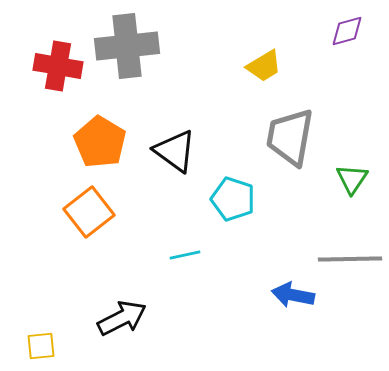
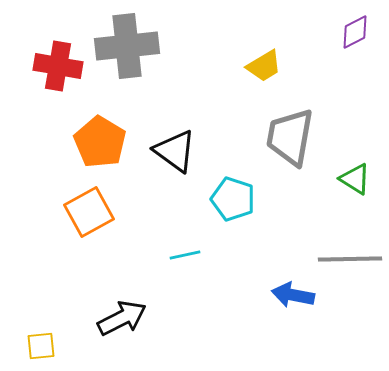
purple diamond: moved 8 px right, 1 px down; rotated 12 degrees counterclockwise
green triangle: moved 3 px right; rotated 32 degrees counterclockwise
orange square: rotated 9 degrees clockwise
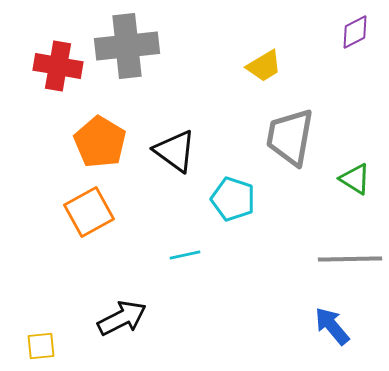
blue arrow: moved 39 px right, 31 px down; rotated 39 degrees clockwise
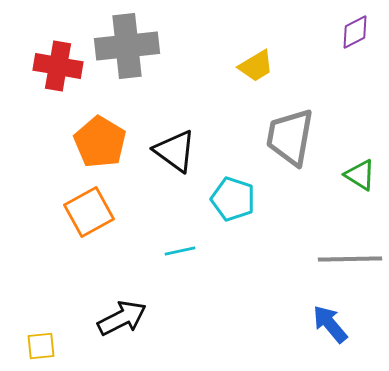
yellow trapezoid: moved 8 px left
green triangle: moved 5 px right, 4 px up
cyan line: moved 5 px left, 4 px up
blue arrow: moved 2 px left, 2 px up
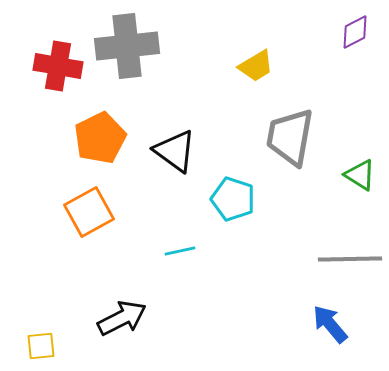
orange pentagon: moved 4 px up; rotated 15 degrees clockwise
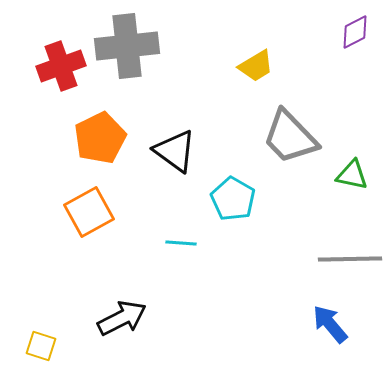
red cross: moved 3 px right; rotated 30 degrees counterclockwise
gray trapezoid: rotated 54 degrees counterclockwise
green triangle: moved 8 px left; rotated 20 degrees counterclockwise
cyan pentagon: rotated 12 degrees clockwise
cyan line: moved 1 px right, 8 px up; rotated 16 degrees clockwise
yellow square: rotated 24 degrees clockwise
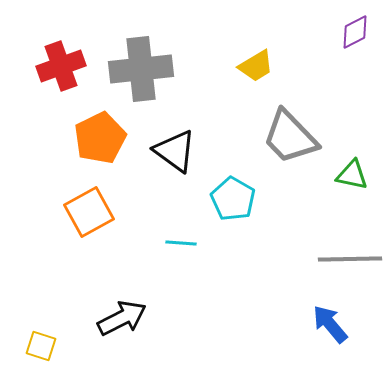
gray cross: moved 14 px right, 23 px down
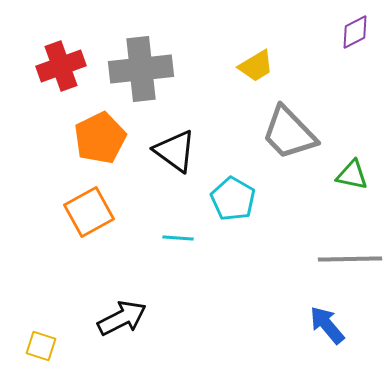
gray trapezoid: moved 1 px left, 4 px up
cyan line: moved 3 px left, 5 px up
blue arrow: moved 3 px left, 1 px down
